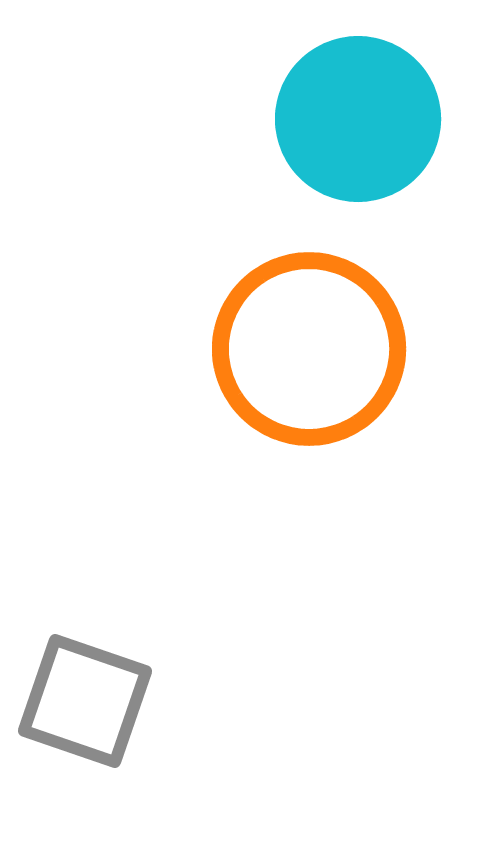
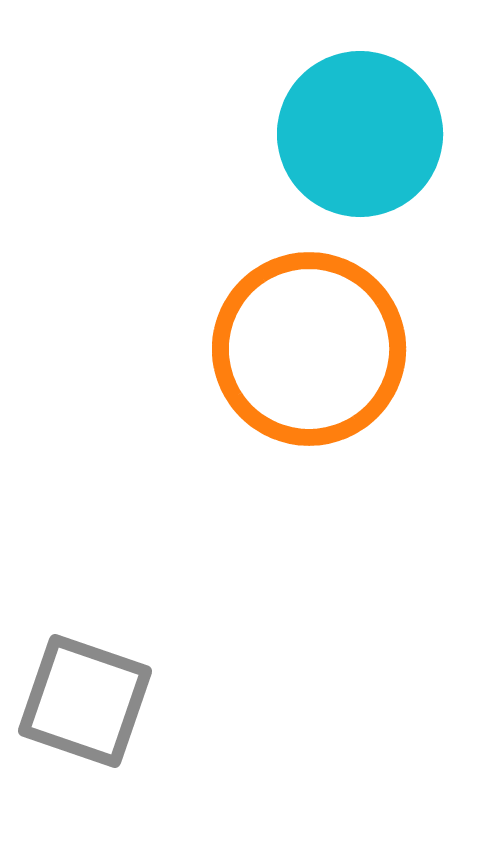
cyan circle: moved 2 px right, 15 px down
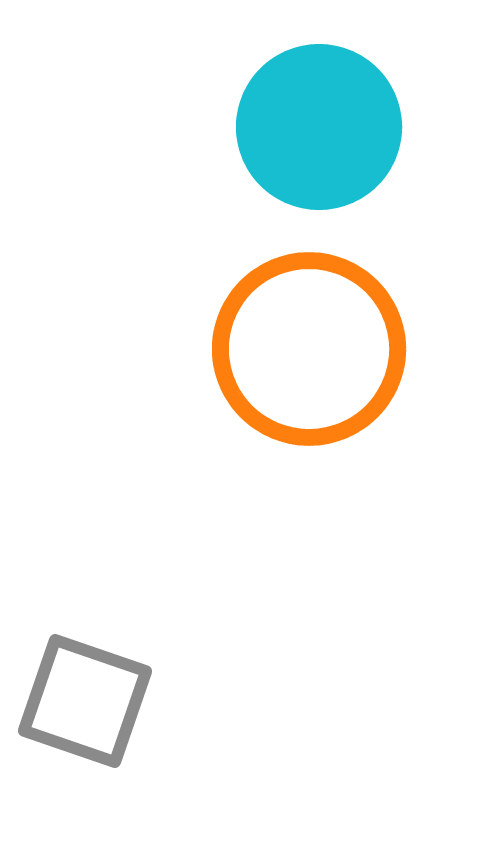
cyan circle: moved 41 px left, 7 px up
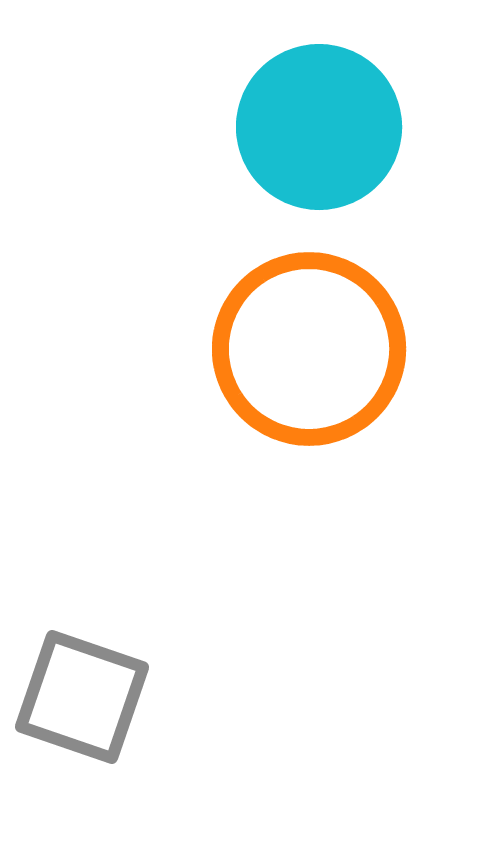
gray square: moved 3 px left, 4 px up
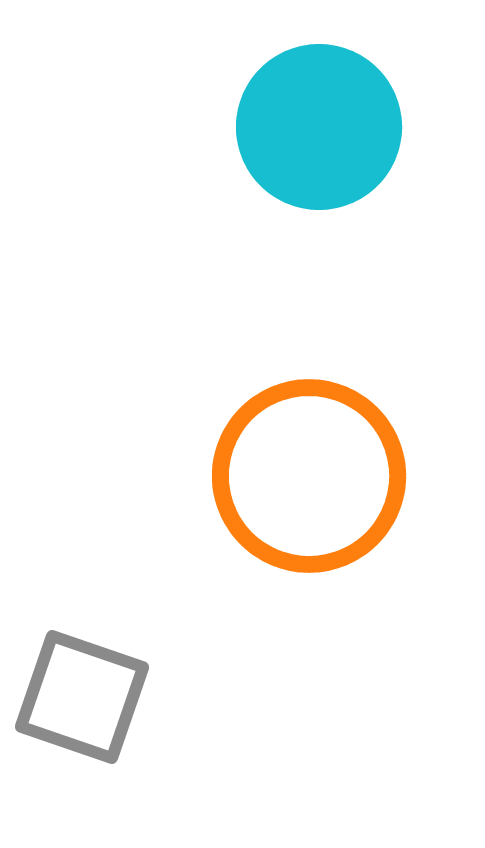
orange circle: moved 127 px down
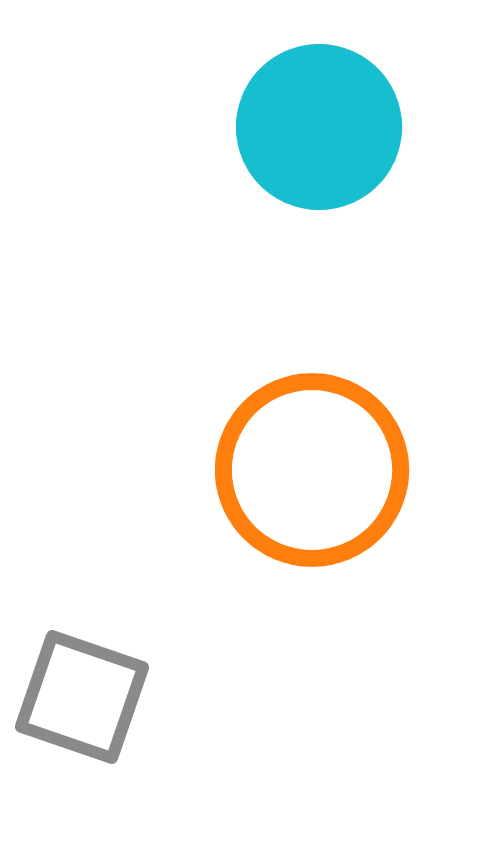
orange circle: moved 3 px right, 6 px up
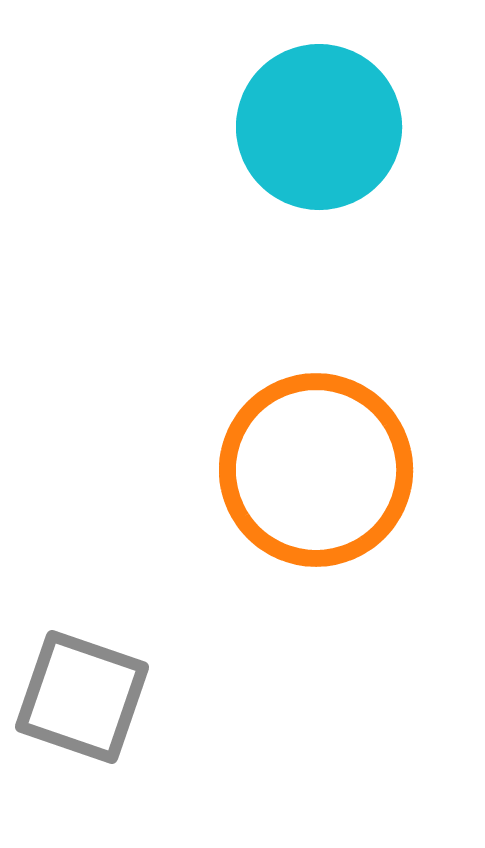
orange circle: moved 4 px right
